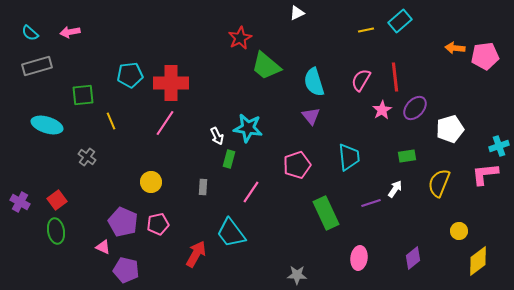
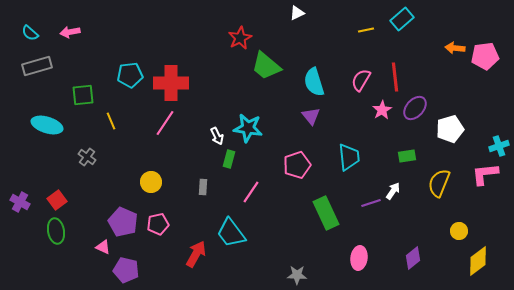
cyan rectangle at (400, 21): moved 2 px right, 2 px up
white arrow at (395, 189): moved 2 px left, 2 px down
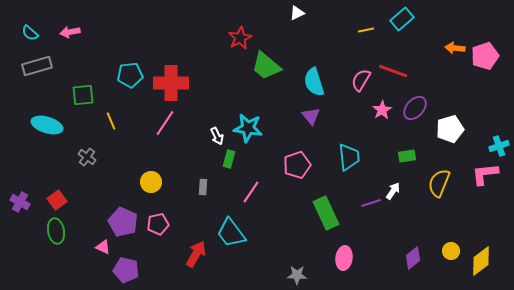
pink pentagon at (485, 56): rotated 12 degrees counterclockwise
red line at (395, 77): moved 2 px left, 6 px up; rotated 64 degrees counterclockwise
yellow circle at (459, 231): moved 8 px left, 20 px down
pink ellipse at (359, 258): moved 15 px left
yellow diamond at (478, 261): moved 3 px right
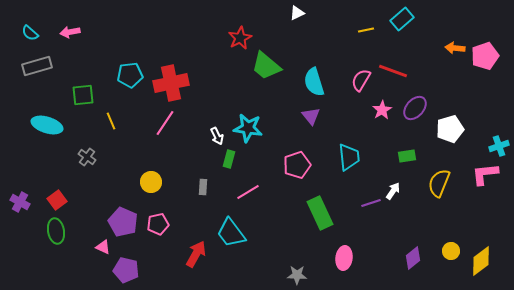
red cross at (171, 83): rotated 12 degrees counterclockwise
pink line at (251, 192): moved 3 px left; rotated 25 degrees clockwise
green rectangle at (326, 213): moved 6 px left
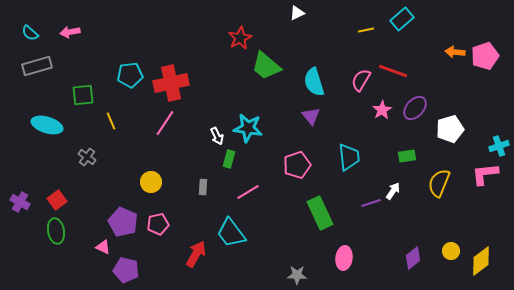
orange arrow at (455, 48): moved 4 px down
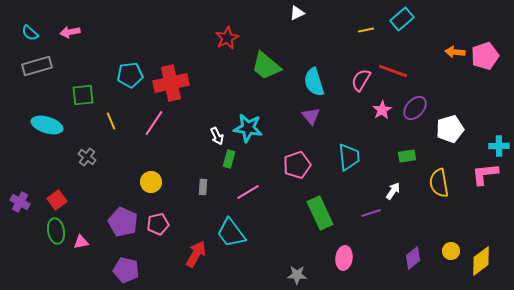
red star at (240, 38): moved 13 px left
pink line at (165, 123): moved 11 px left
cyan cross at (499, 146): rotated 18 degrees clockwise
yellow semicircle at (439, 183): rotated 32 degrees counterclockwise
purple line at (371, 203): moved 10 px down
pink triangle at (103, 247): moved 22 px left, 5 px up; rotated 35 degrees counterclockwise
